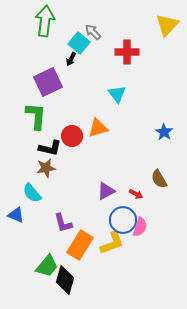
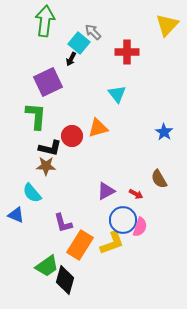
brown star: moved 2 px up; rotated 12 degrees clockwise
green trapezoid: rotated 15 degrees clockwise
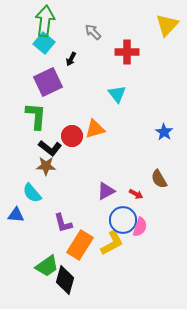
cyan square: moved 35 px left
orange triangle: moved 3 px left, 1 px down
black L-shape: rotated 25 degrees clockwise
blue triangle: rotated 18 degrees counterclockwise
yellow L-shape: rotated 8 degrees counterclockwise
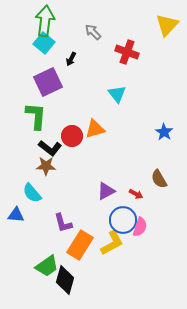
red cross: rotated 20 degrees clockwise
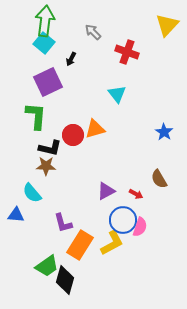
red circle: moved 1 px right, 1 px up
black L-shape: rotated 25 degrees counterclockwise
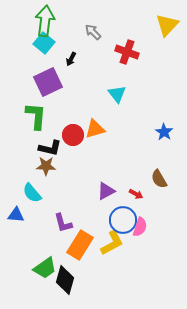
green trapezoid: moved 2 px left, 2 px down
